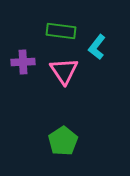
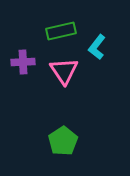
green rectangle: rotated 20 degrees counterclockwise
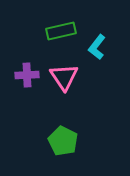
purple cross: moved 4 px right, 13 px down
pink triangle: moved 6 px down
green pentagon: rotated 12 degrees counterclockwise
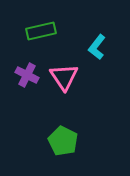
green rectangle: moved 20 px left
purple cross: rotated 30 degrees clockwise
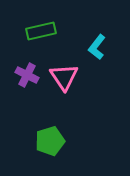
green pentagon: moved 13 px left; rotated 28 degrees clockwise
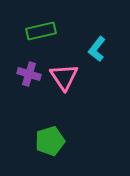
cyan L-shape: moved 2 px down
purple cross: moved 2 px right, 1 px up; rotated 10 degrees counterclockwise
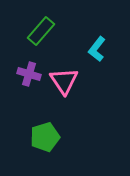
green rectangle: rotated 36 degrees counterclockwise
pink triangle: moved 4 px down
green pentagon: moved 5 px left, 4 px up
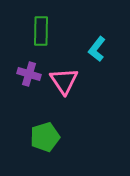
green rectangle: rotated 40 degrees counterclockwise
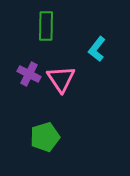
green rectangle: moved 5 px right, 5 px up
purple cross: rotated 10 degrees clockwise
pink triangle: moved 3 px left, 2 px up
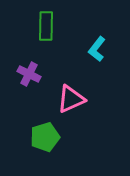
pink triangle: moved 10 px right, 20 px down; rotated 40 degrees clockwise
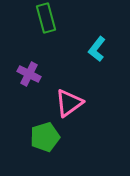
green rectangle: moved 8 px up; rotated 16 degrees counterclockwise
pink triangle: moved 2 px left, 4 px down; rotated 12 degrees counterclockwise
